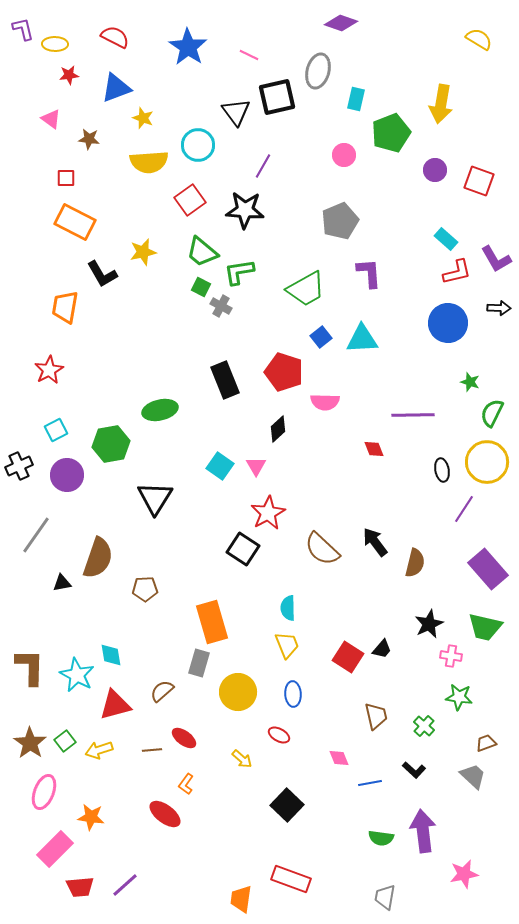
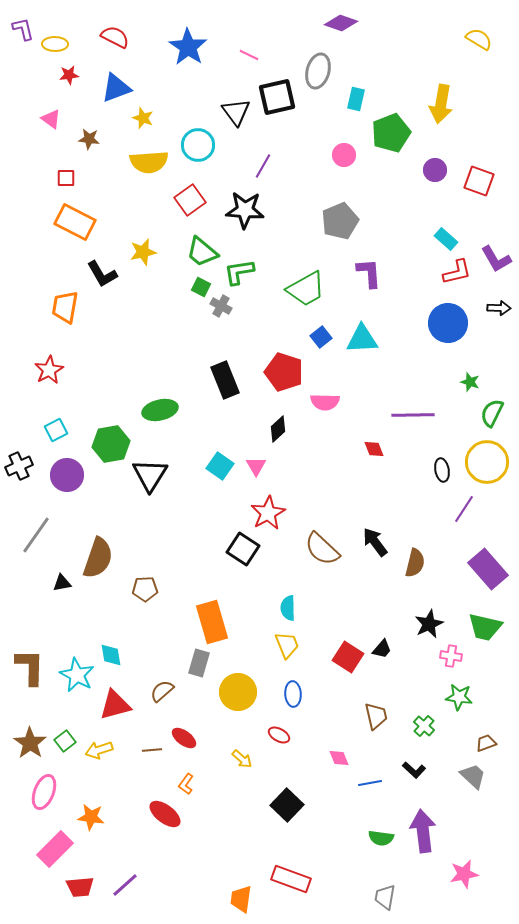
black triangle at (155, 498): moved 5 px left, 23 px up
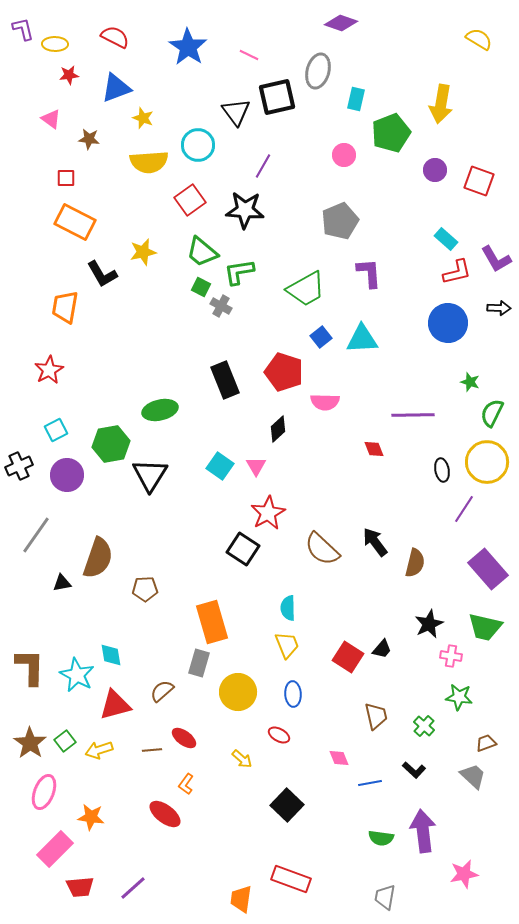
purple line at (125, 885): moved 8 px right, 3 px down
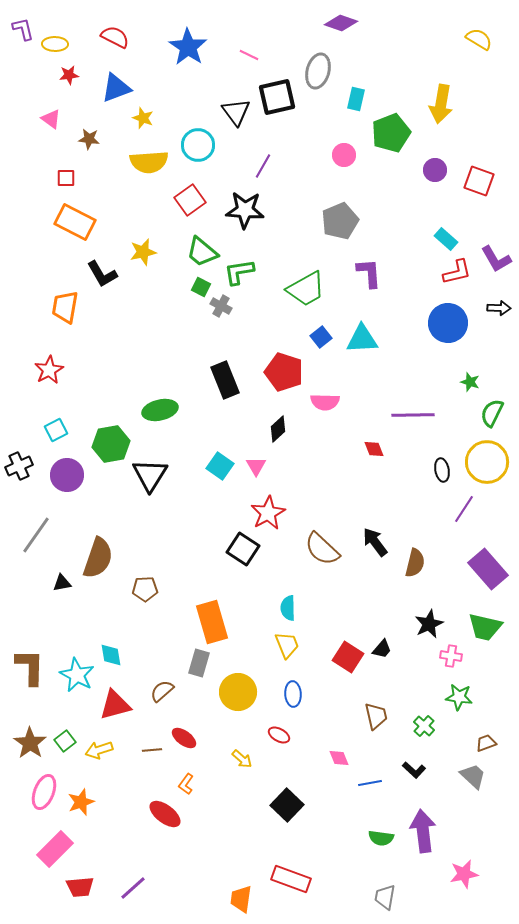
orange star at (91, 817): moved 10 px left, 15 px up; rotated 28 degrees counterclockwise
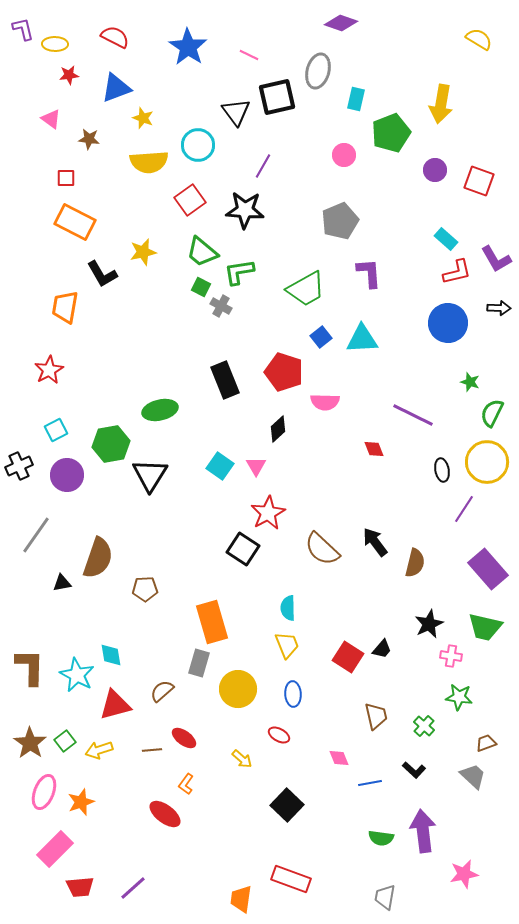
purple line at (413, 415): rotated 27 degrees clockwise
yellow circle at (238, 692): moved 3 px up
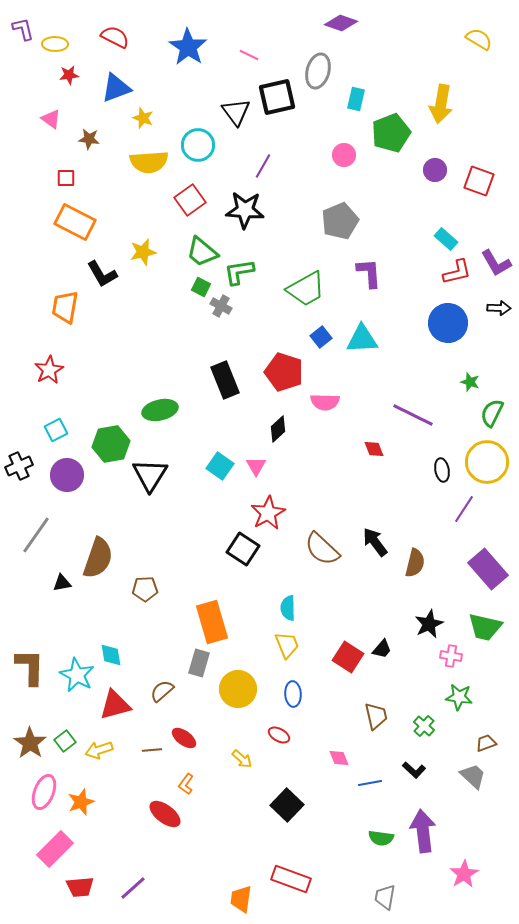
purple L-shape at (496, 259): moved 4 px down
pink star at (464, 874): rotated 20 degrees counterclockwise
